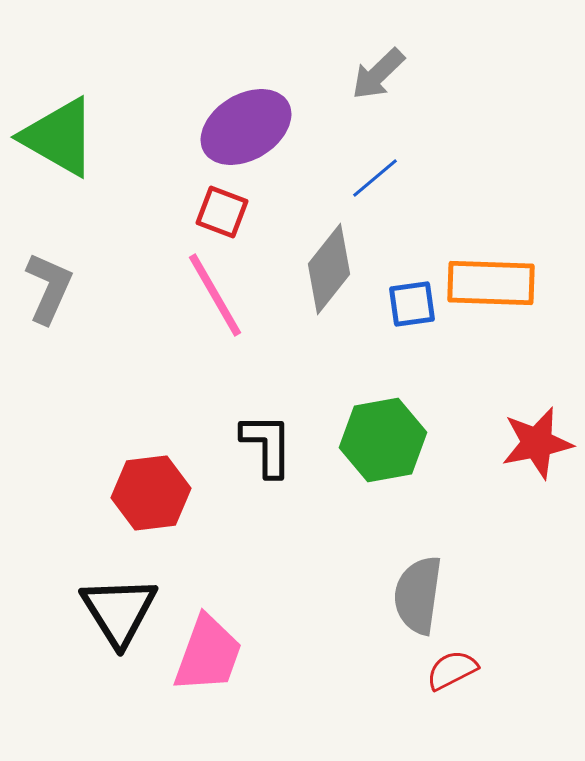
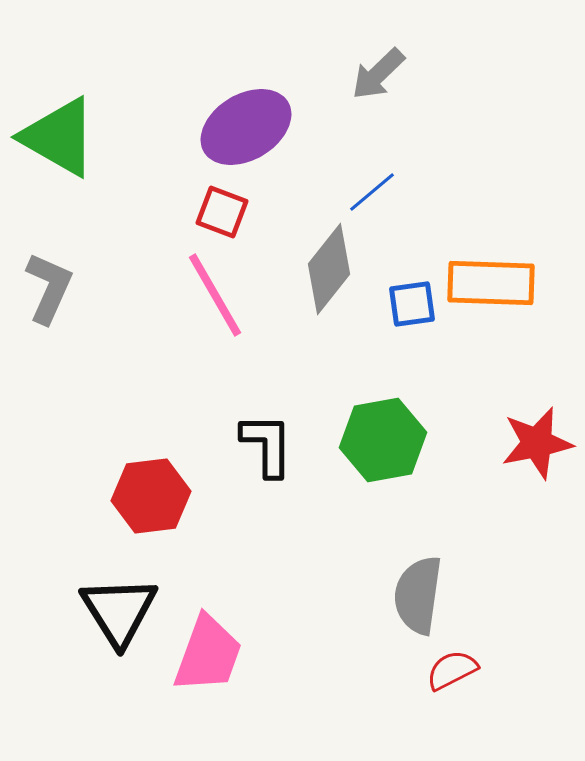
blue line: moved 3 px left, 14 px down
red hexagon: moved 3 px down
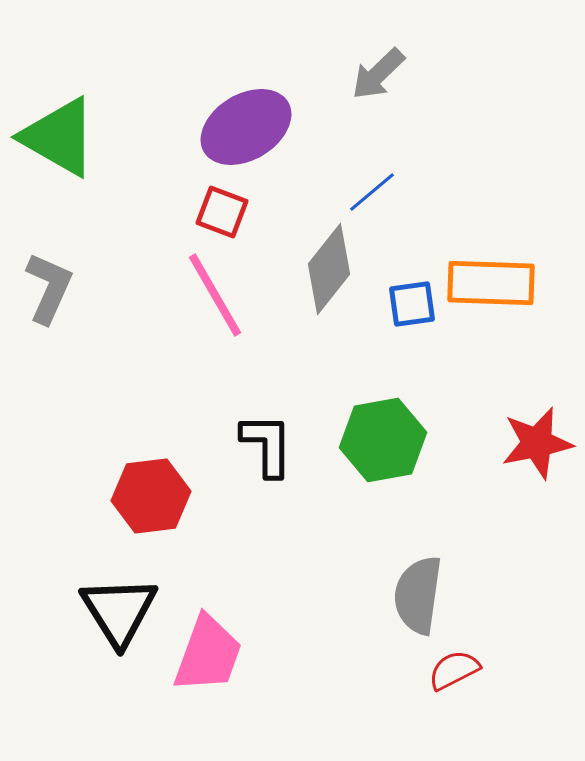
red semicircle: moved 2 px right
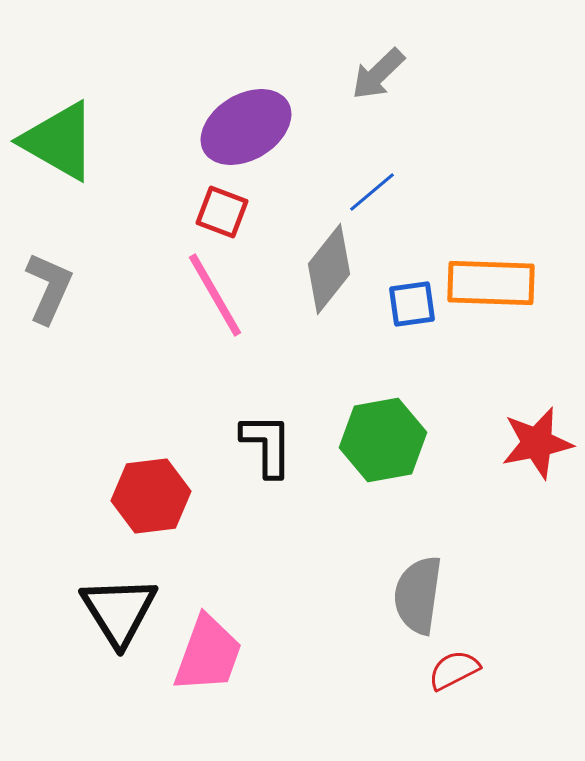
green triangle: moved 4 px down
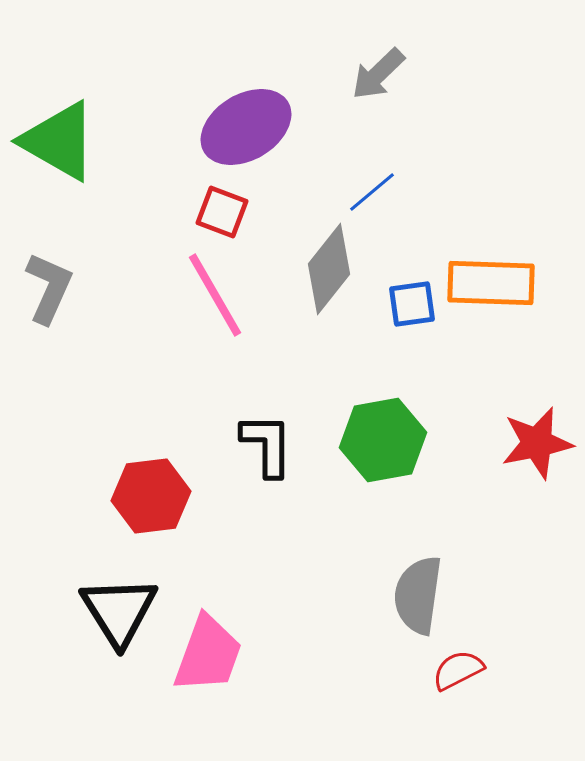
red semicircle: moved 4 px right
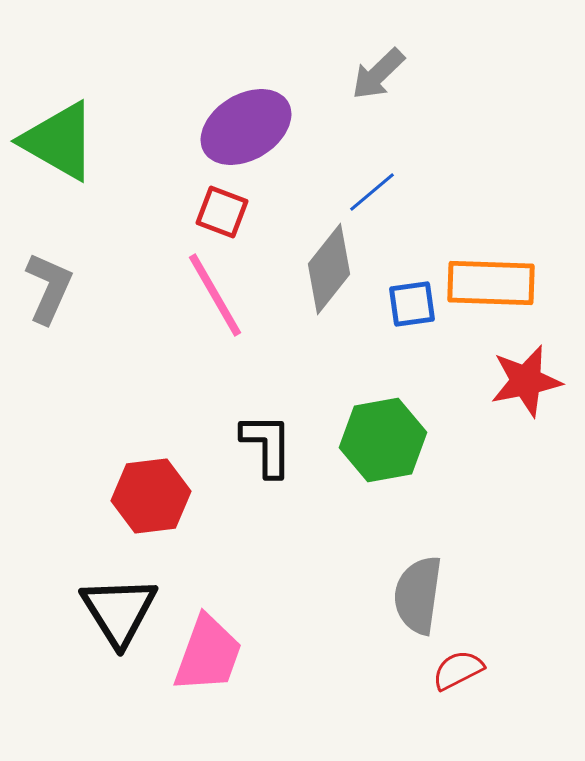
red star: moved 11 px left, 62 px up
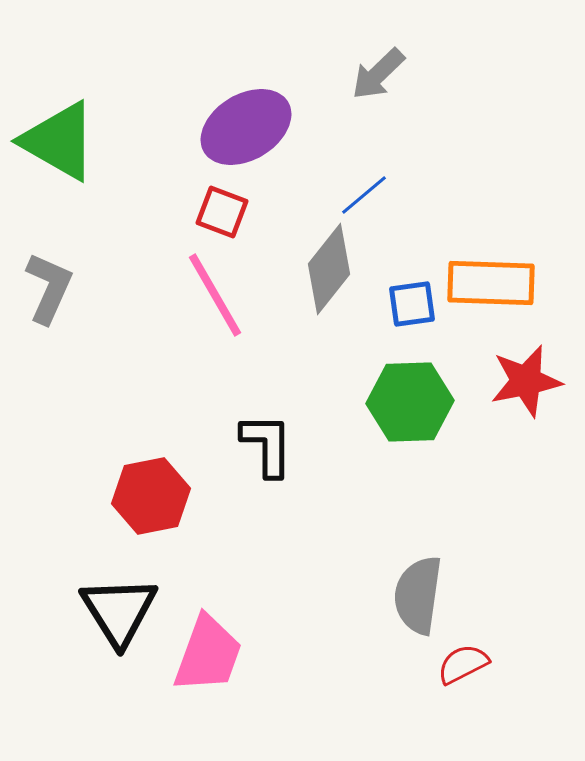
blue line: moved 8 px left, 3 px down
green hexagon: moved 27 px right, 38 px up; rotated 8 degrees clockwise
red hexagon: rotated 4 degrees counterclockwise
red semicircle: moved 5 px right, 6 px up
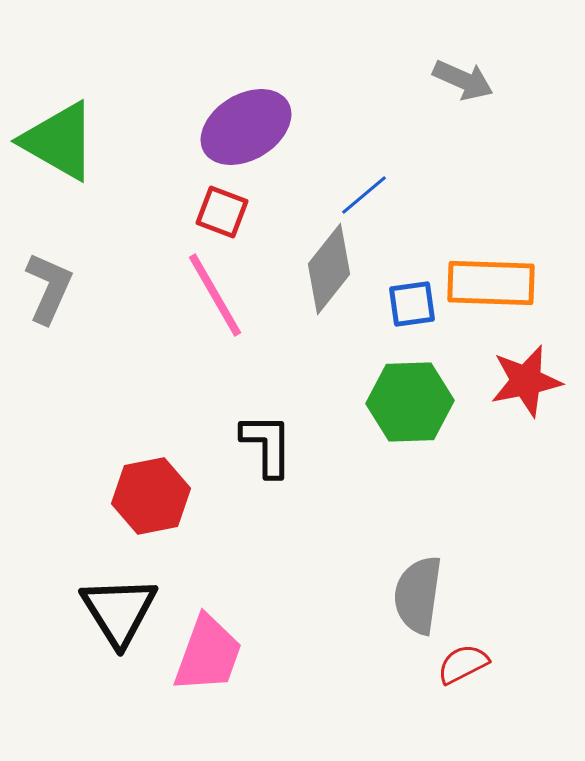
gray arrow: moved 85 px right, 6 px down; rotated 112 degrees counterclockwise
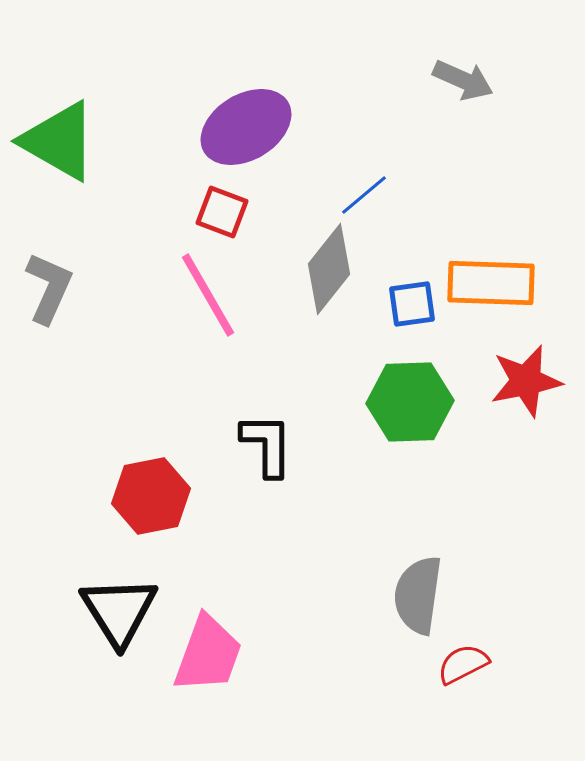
pink line: moved 7 px left
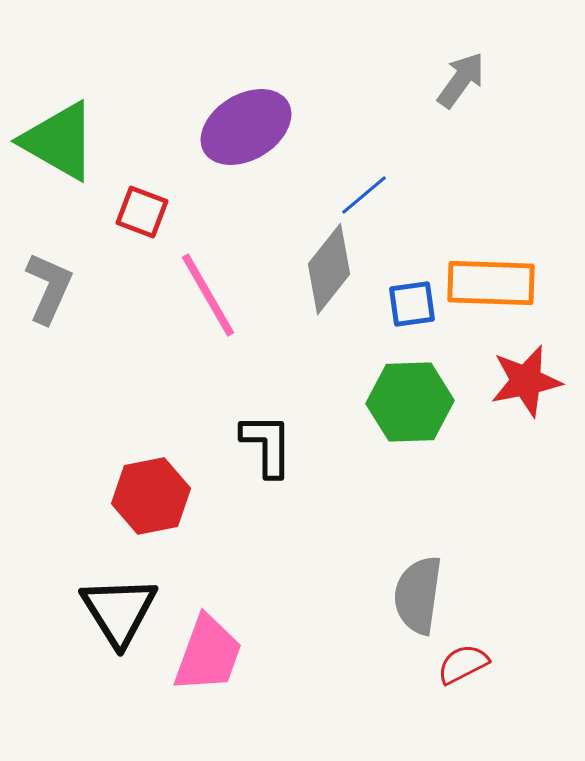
gray arrow: moved 2 px left; rotated 78 degrees counterclockwise
red square: moved 80 px left
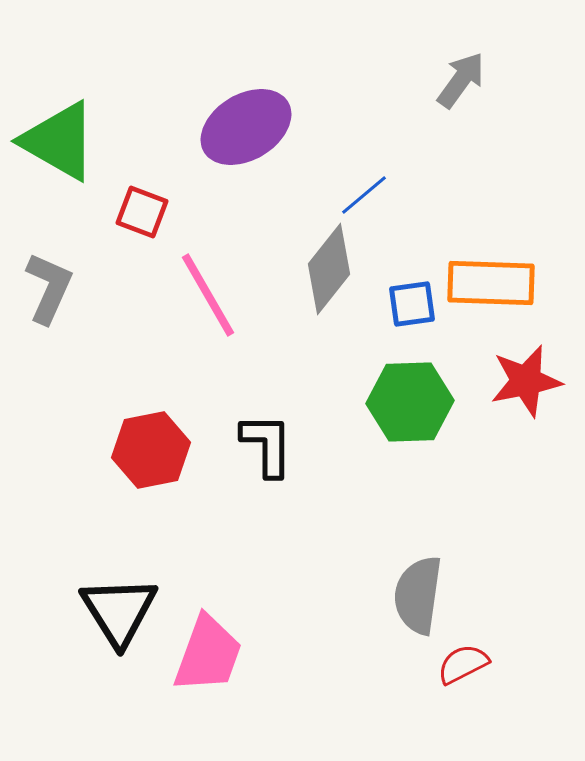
red hexagon: moved 46 px up
